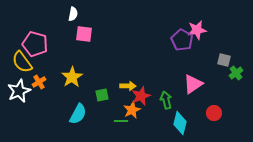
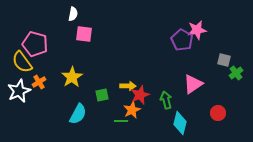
red star: moved 1 px left, 1 px up
red circle: moved 4 px right
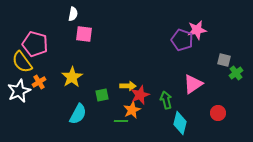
purple pentagon: rotated 10 degrees counterclockwise
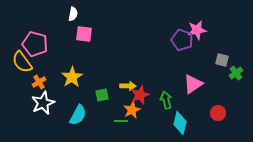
gray square: moved 2 px left
white star: moved 24 px right, 12 px down
cyan semicircle: moved 1 px down
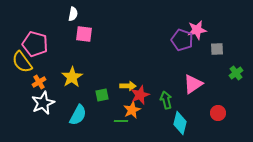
gray square: moved 5 px left, 11 px up; rotated 16 degrees counterclockwise
